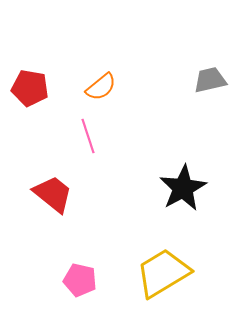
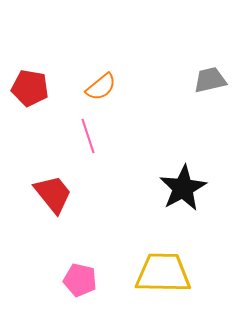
red trapezoid: rotated 12 degrees clockwise
yellow trapezoid: rotated 32 degrees clockwise
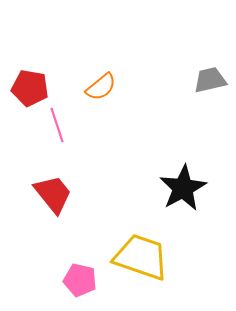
pink line: moved 31 px left, 11 px up
yellow trapezoid: moved 22 px left, 16 px up; rotated 18 degrees clockwise
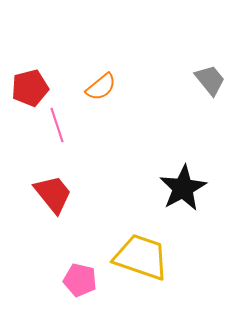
gray trapezoid: rotated 64 degrees clockwise
red pentagon: rotated 24 degrees counterclockwise
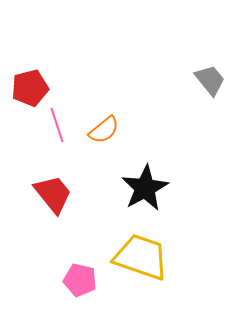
orange semicircle: moved 3 px right, 43 px down
black star: moved 38 px left
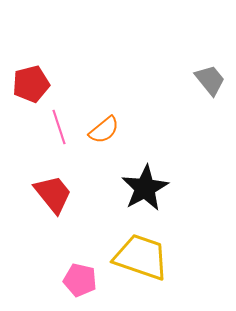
red pentagon: moved 1 px right, 4 px up
pink line: moved 2 px right, 2 px down
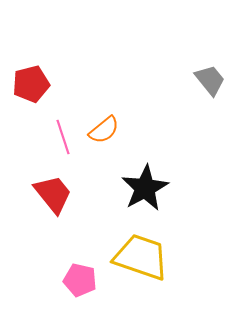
pink line: moved 4 px right, 10 px down
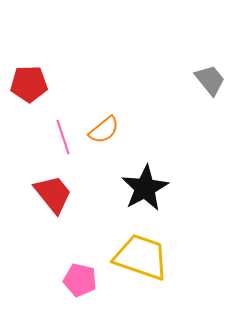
red pentagon: moved 2 px left; rotated 12 degrees clockwise
